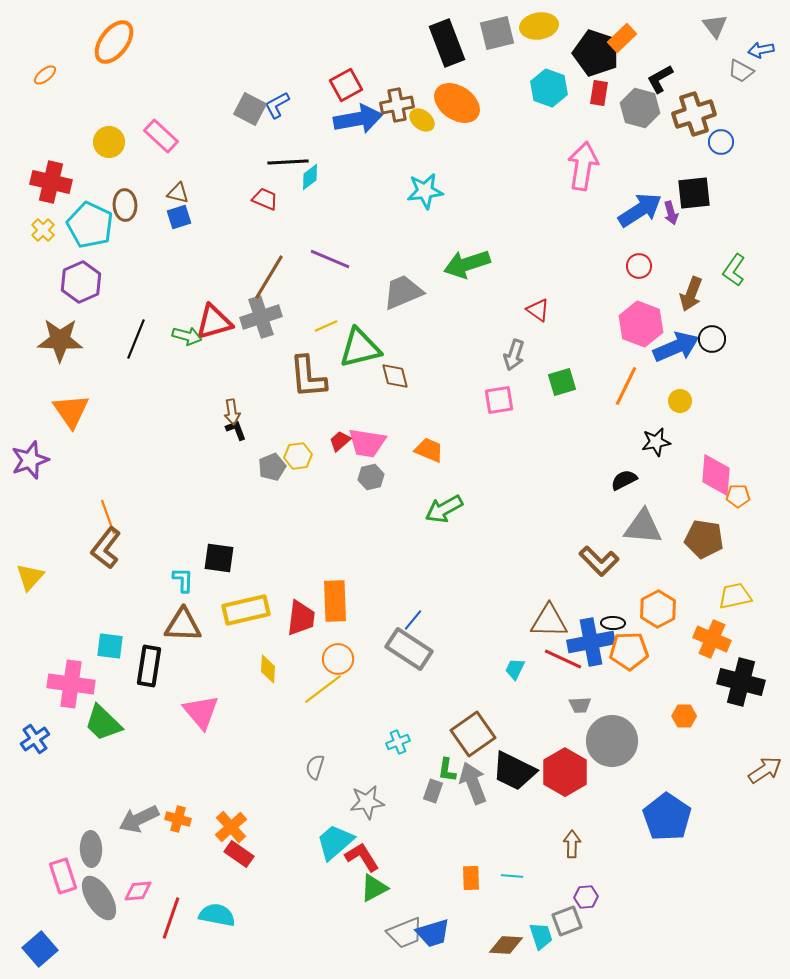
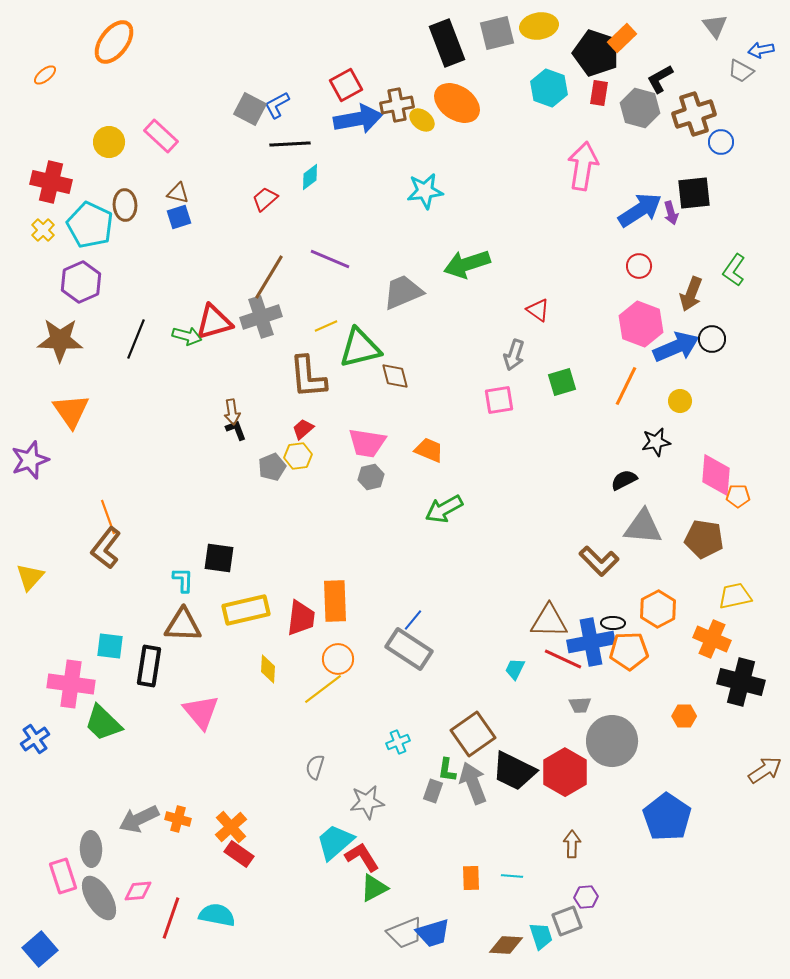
black line at (288, 162): moved 2 px right, 18 px up
red trapezoid at (265, 199): rotated 64 degrees counterclockwise
red trapezoid at (340, 441): moved 37 px left, 12 px up
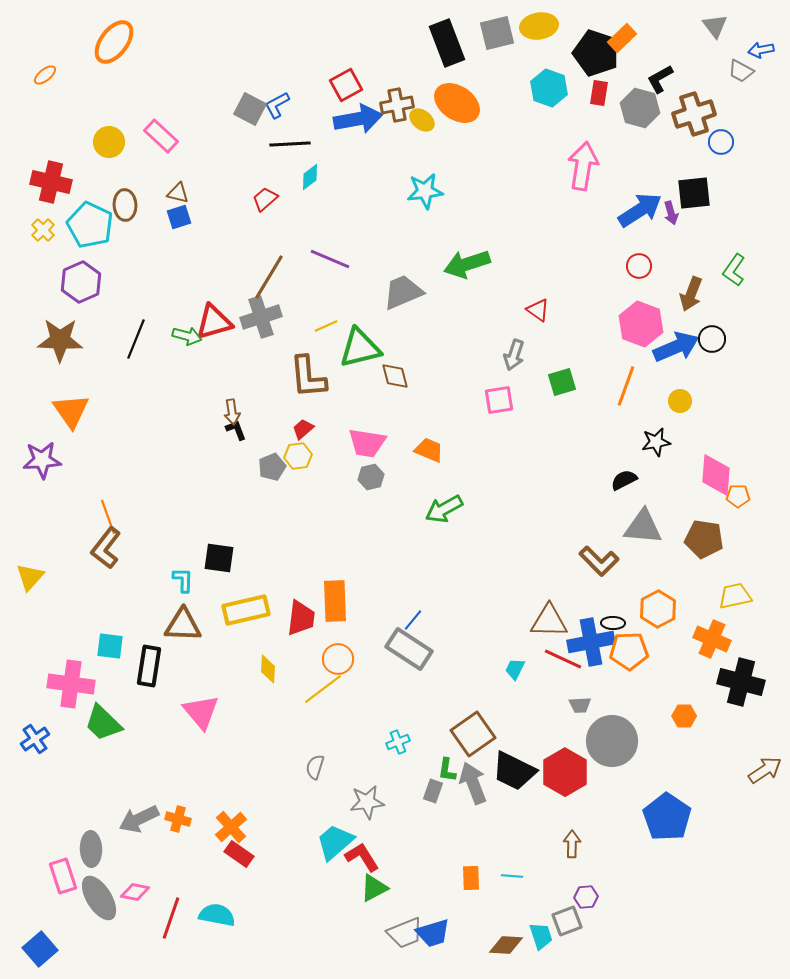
orange line at (626, 386): rotated 6 degrees counterclockwise
purple star at (30, 460): moved 12 px right; rotated 15 degrees clockwise
pink diamond at (138, 891): moved 3 px left, 1 px down; rotated 16 degrees clockwise
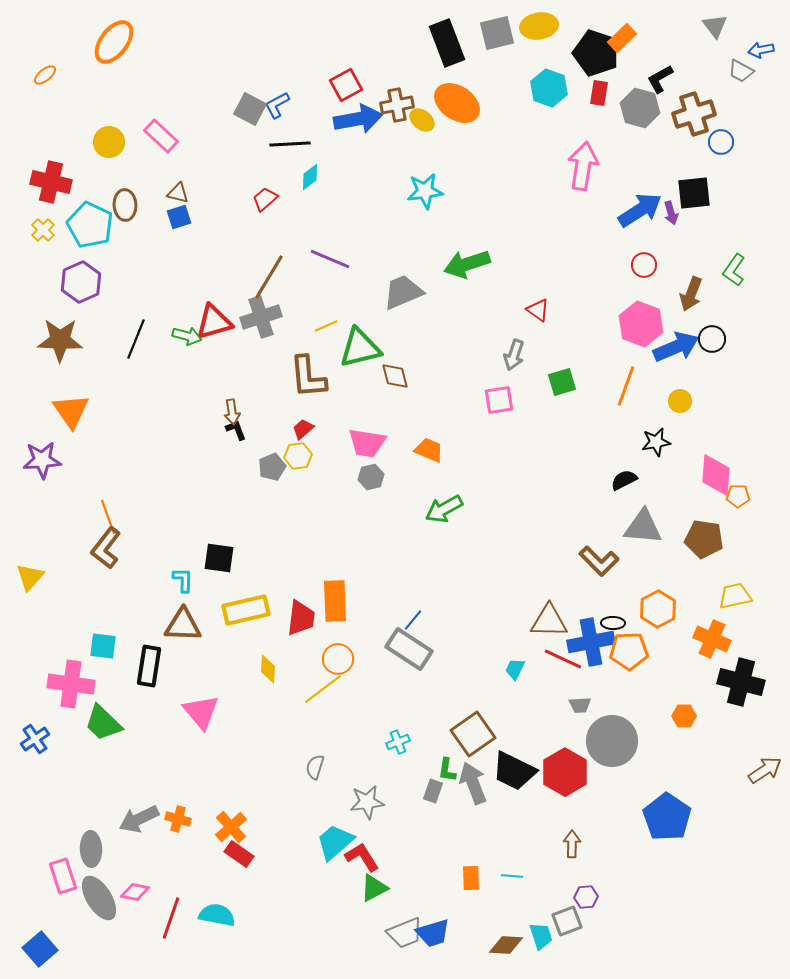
red circle at (639, 266): moved 5 px right, 1 px up
cyan square at (110, 646): moved 7 px left
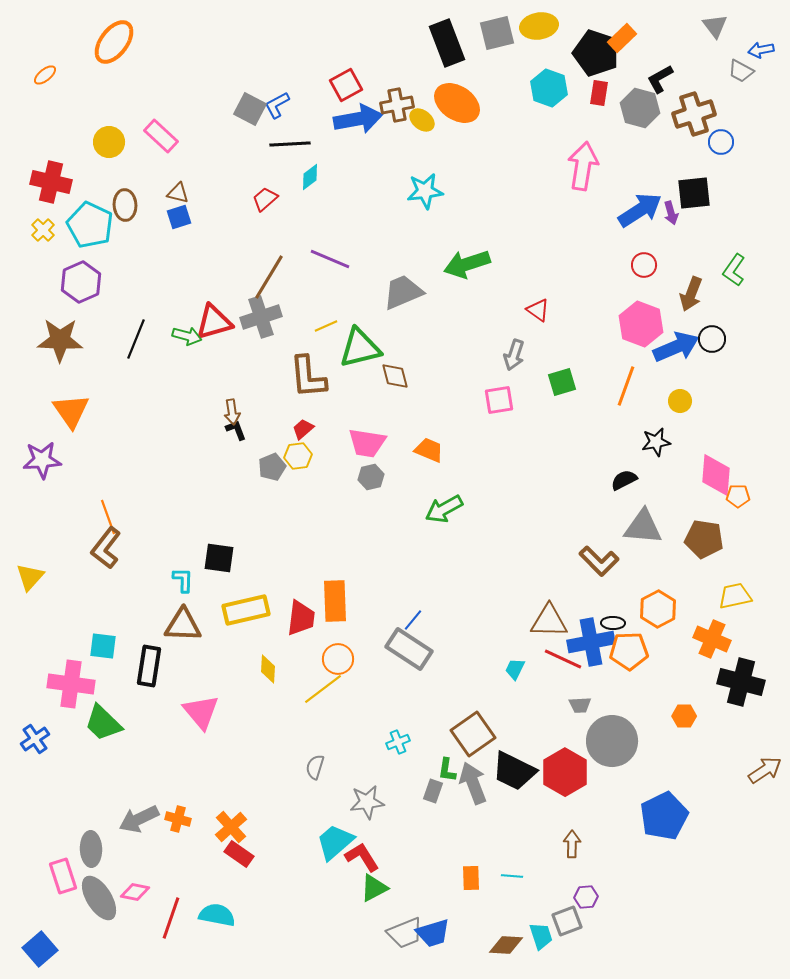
blue pentagon at (667, 817): moved 3 px left, 1 px up; rotated 12 degrees clockwise
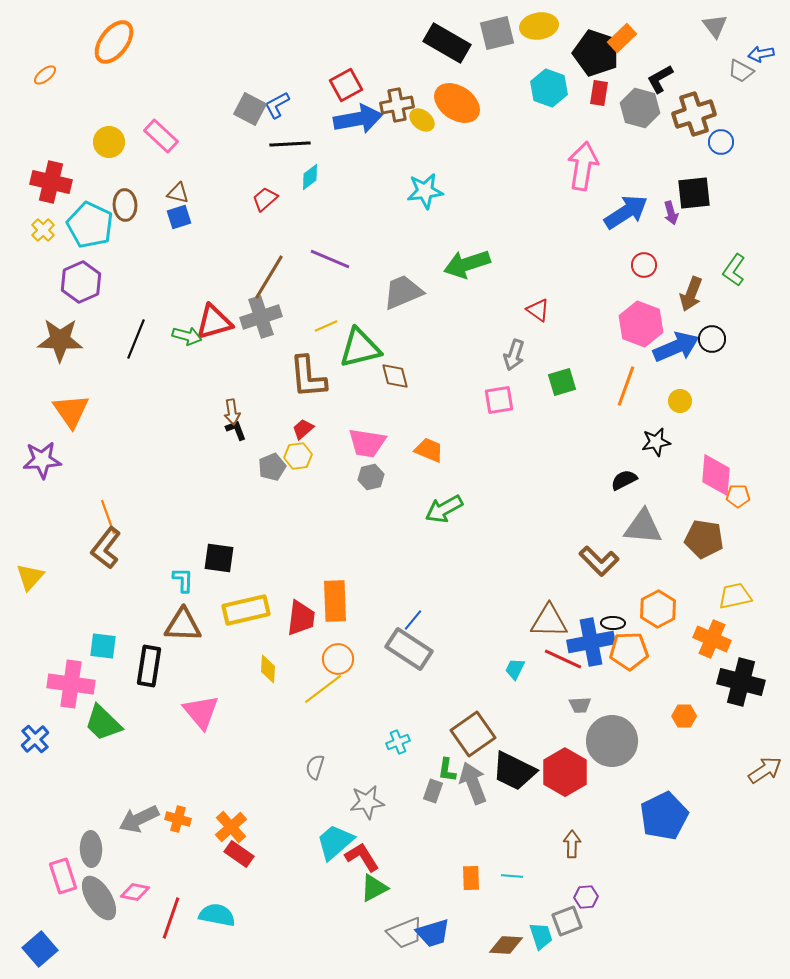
black rectangle at (447, 43): rotated 39 degrees counterclockwise
blue arrow at (761, 50): moved 4 px down
blue arrow at (640, 210): moved 14 px left, 2 px down
blue cross at (35, 739): rotated 8 degrees counterclockwise
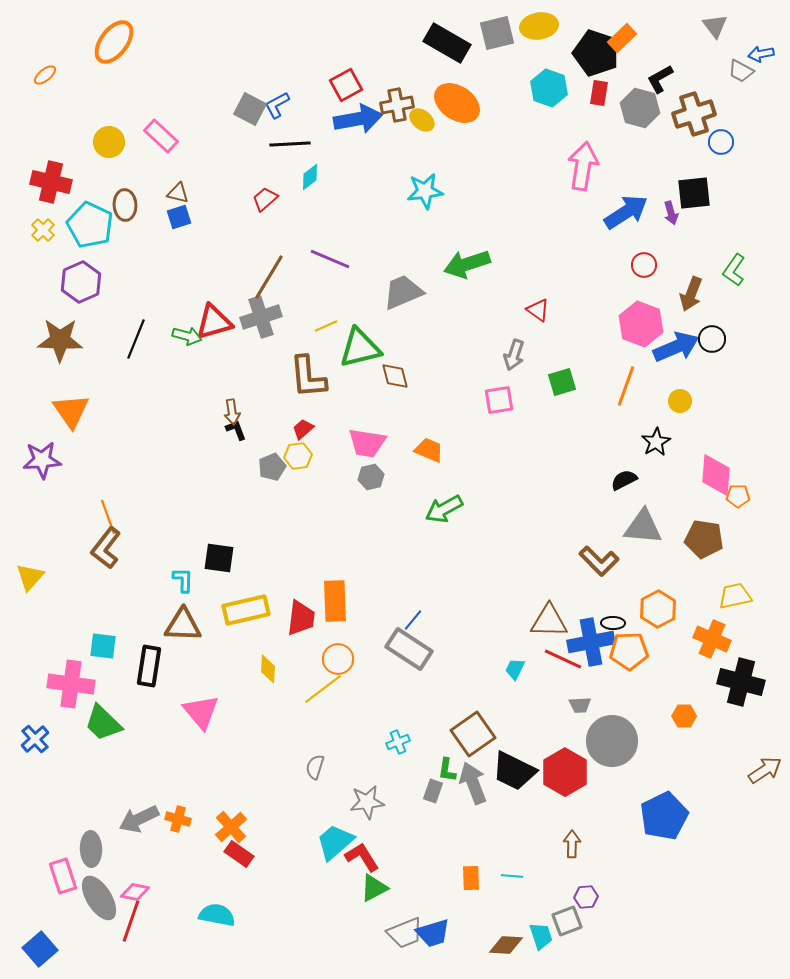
black star at (656, 442): rotated 20 degrees counterclockwise
red line at (171, 918): moved 40 px left, 3 px down
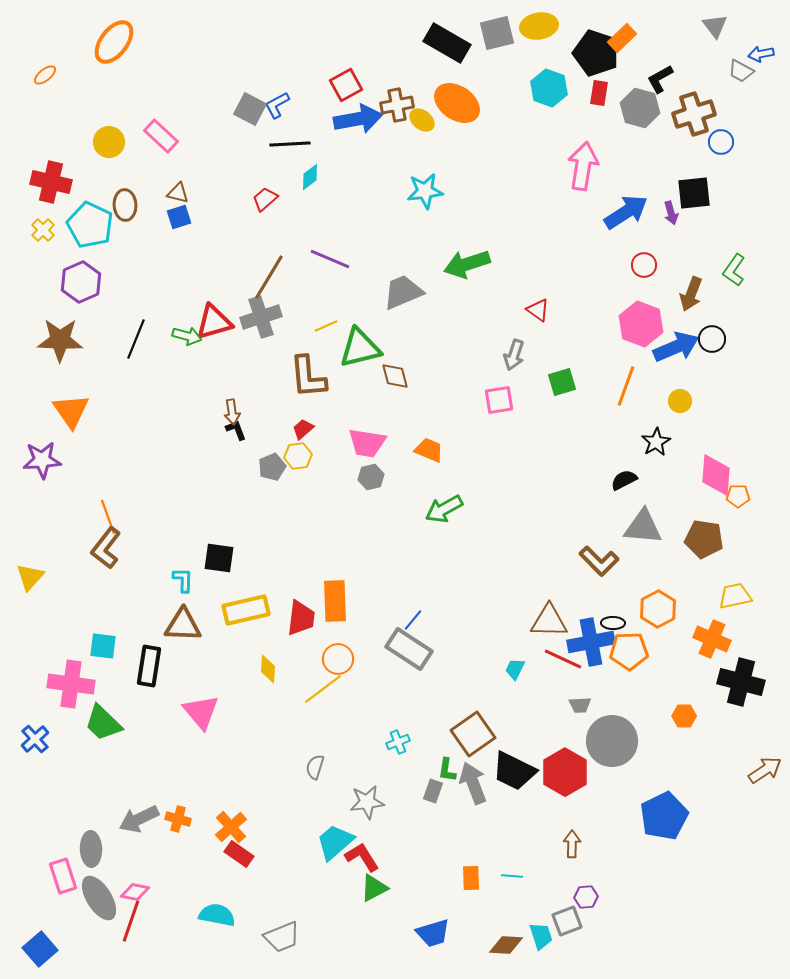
gray trapezoid at (405, 933): moved 123 px left, 4 px down
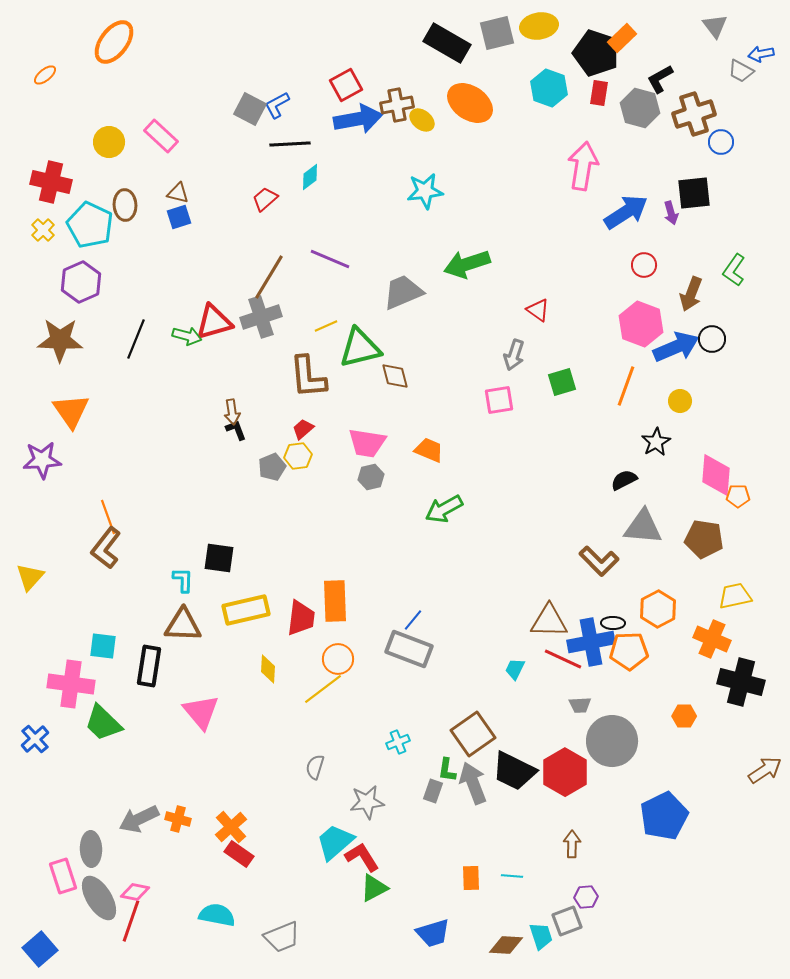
orange ellipse at (457, 103): moved 13 px right
gray rectangle at (409, 649): rotated 12 degrees counterclockwise
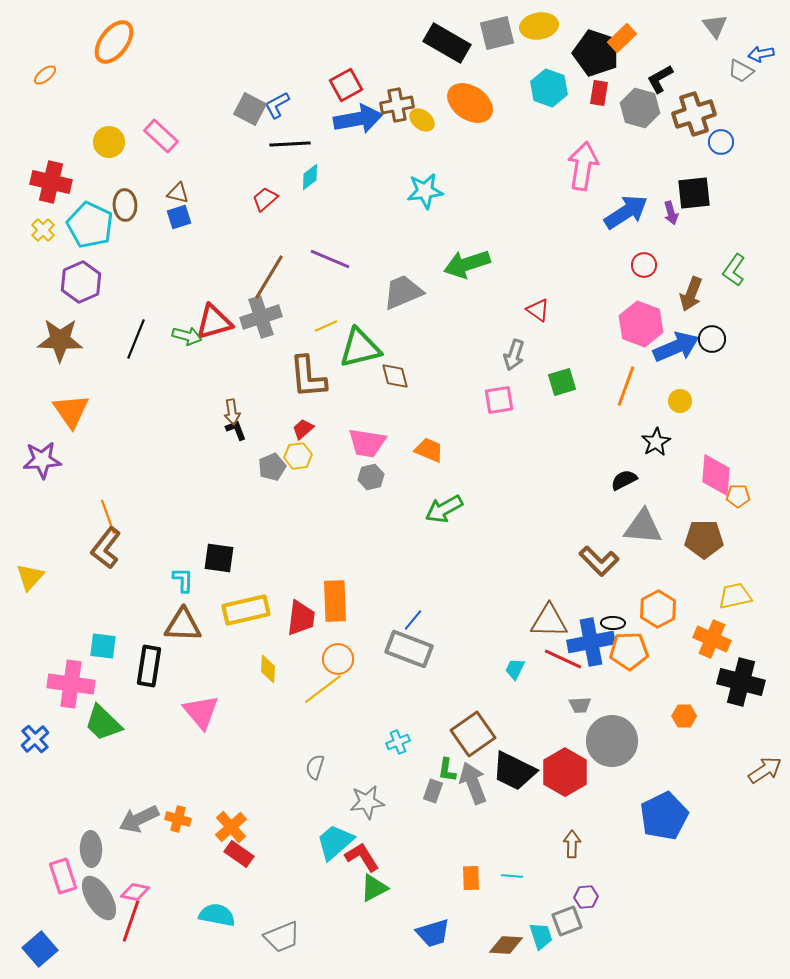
brown pentagon at (704, 539): rotated 9 degrees counterclockwise
